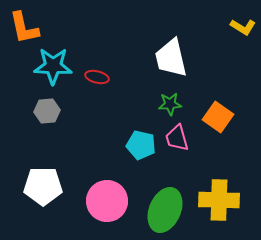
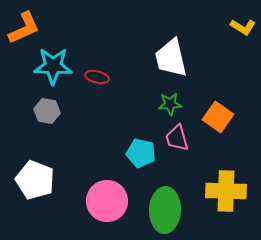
orange L-shape: rotated 102 degrees counterclockwise
gray hexagon: rotated 15 degrees clockwise
cyan pentagon: moved 8 px down
white pentagon: moved 8 px left, 6 px up; rotated 21 degrees clockwise
yellow cross: moved 7 px right, 9 px up
green ellipse: rotated 21 degrees counterclockwise
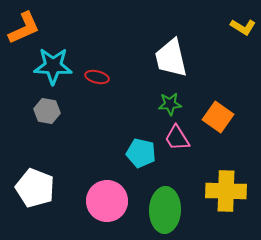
pink trapezoid: rotated 16 degrees counterclockwise
white pentagon: moved 8 px down
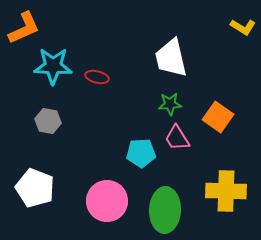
gray hexagon: moved 1 px right, 10 px down
cyan pentagon: rotated 16 degrees counterclockwise
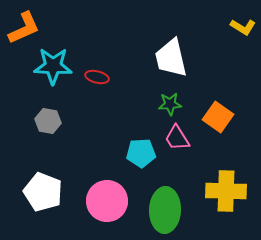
white pentagon: moved 8 px right, 4 px down
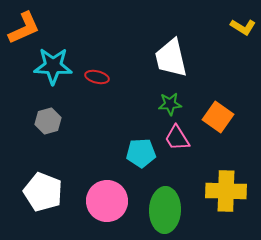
gray hexagon: rotated 25 degrees counterclockwise
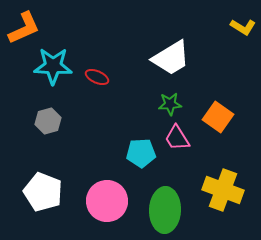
white trapezoid: rotated 108 degrees counterclockwise
red ellipse: rotated 10 degrees clockwise
yellow cross: moved 3 px left, 1 px up; rotated 18 degrees clockwise
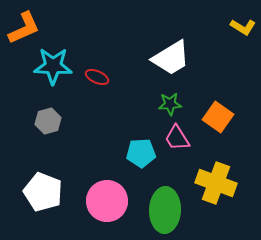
yellow cross: moved 7 px left, 7 px up
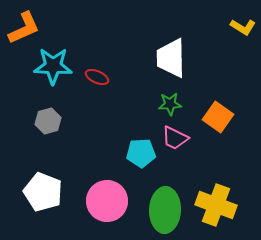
white trapezoid: rotated 120 degrees clockwise
pink trapezoid: moved 2 px left; rotated 32 degrees counterclockwise
yellow cross: moved 22 px down
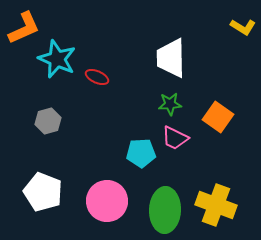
cyan star: moved 4 px right, 7 px up; rotated 21 degrees clockwise
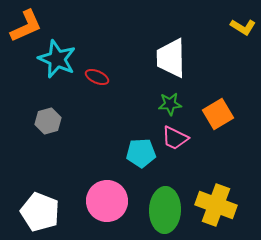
orange L-shape: moved 2 px right, 2 px up
orange square: moved 3 px up; rotated 24 degrees clockwise
white pentagon: moved 3 px left, 20 px down
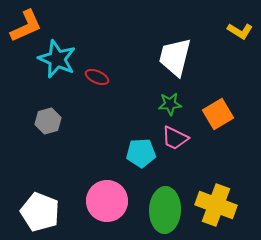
yellow L-shape: moved 3 px left, 4 px down
white trapezoid: moved 4 px right, 1 px up; rotated 15 degrees clockwise
